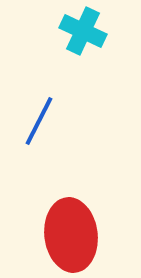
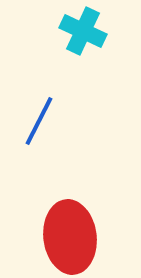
red ellipse: moved 1 px left, 2 px down
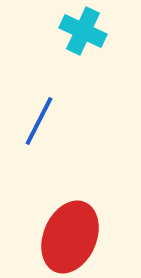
red ellipse: rotated 30 degrees clockwise
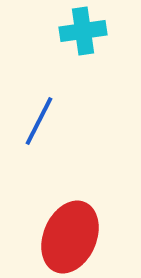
cyan cross: rotated 33 degrees counterclockwise
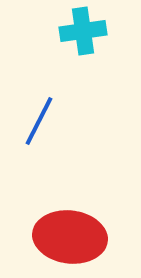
red ellipse: rotated 74 degrees clockwise
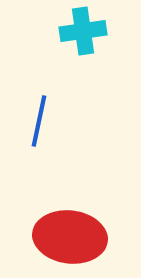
blue line: rotated 15 degrees counterclockwise
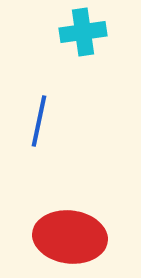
cyan cross: moved 1 px down
